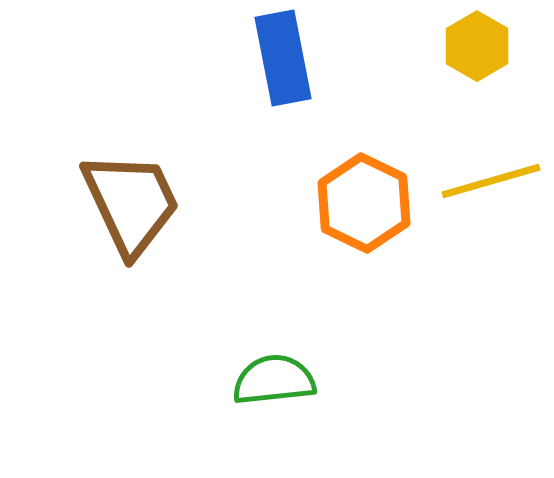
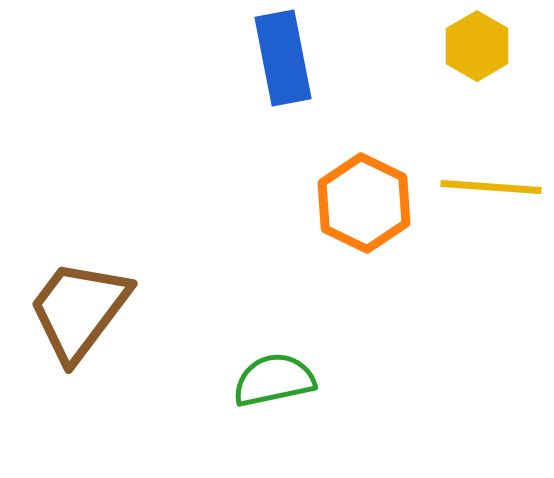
yellow line: moved 6 px down; rotated 20 degrees clockwise
brown trapezoid: moved 52 px left, 107 px down; rotated 118 degrees counterclockwise
green semicircle: rotated 6 degrees counterclockwise
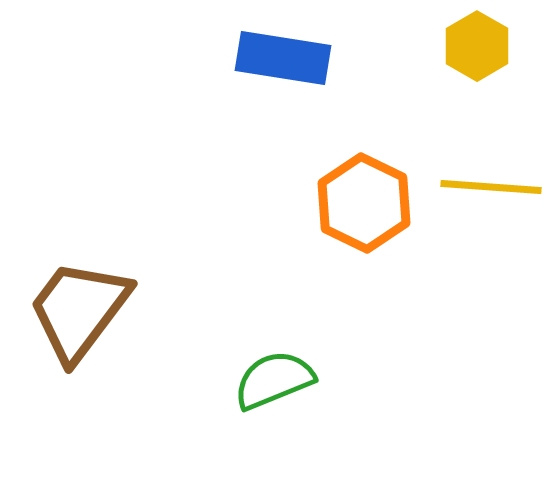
blue rectangle: rotated 70 degrees counterclockwise
green semicircle: rotated 10 degrees counterclockwise
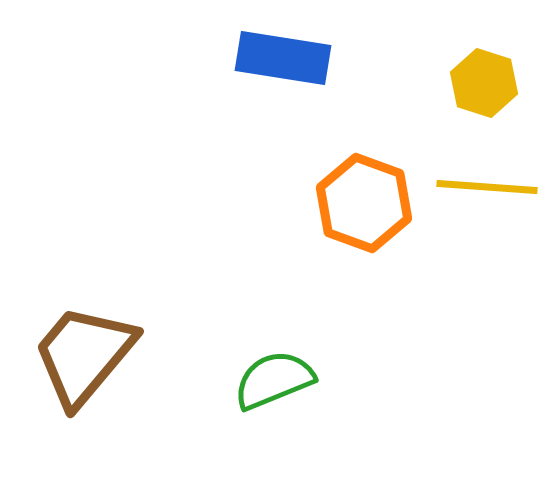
yellow hexagon: moved 7 px right, 37 px down; rotated 12 degrees counterclockwise
yellow line: moved 4 px left
orange hexagon: rotated 6 degrees counterclockwise
brown trapezoid: moved 5 px right, 45 px down; rotated 3 degrees clockwise
